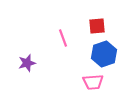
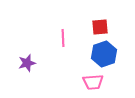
red square: moved 3 px right, 1 px down
pink line: rotated 18 degrees clockwise
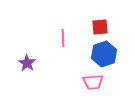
purple star: rotated 24 degrees counterclockwise
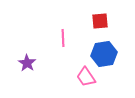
red square: moved 6 px up
blue hexagon: rotated 10 degrees clockwise
pink trapezoid: moved 7 px left, 5 px up; rotated 60 degrees clockwise
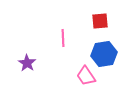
pink trapezoid: moved 1 px up
